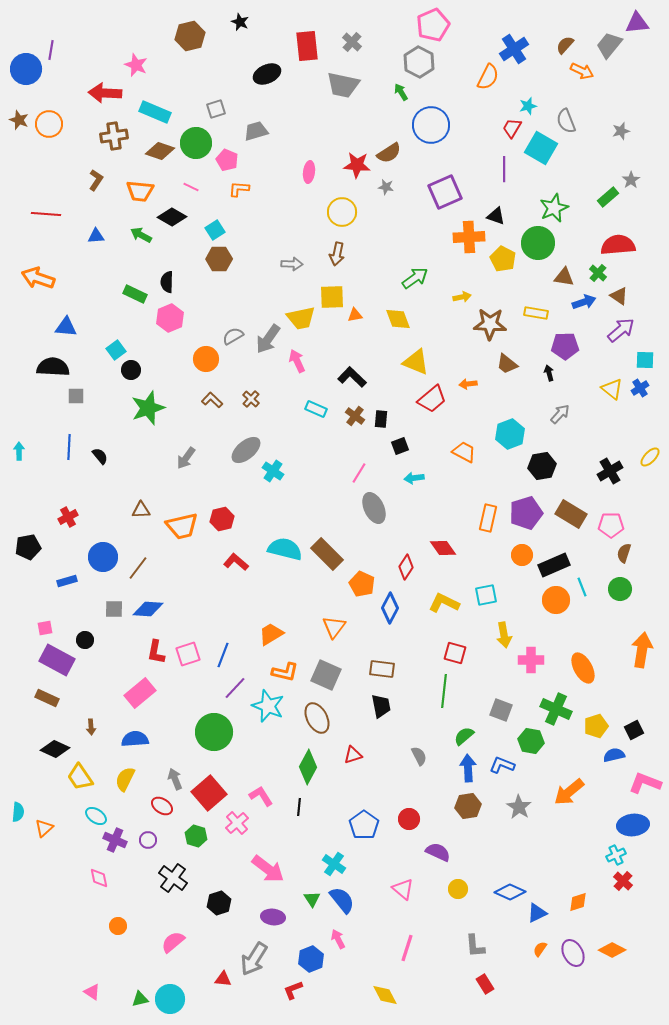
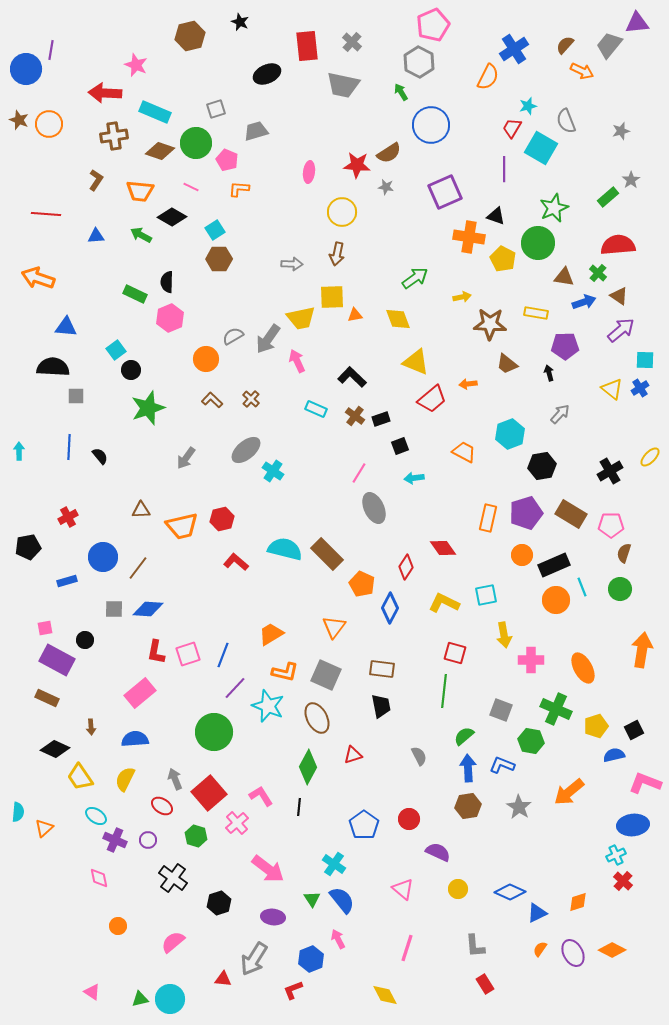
orange cross at (469, 237): rotated 12 degrees clockwise
black rectangle at (381, 419): rotated 66 degrees clockwise
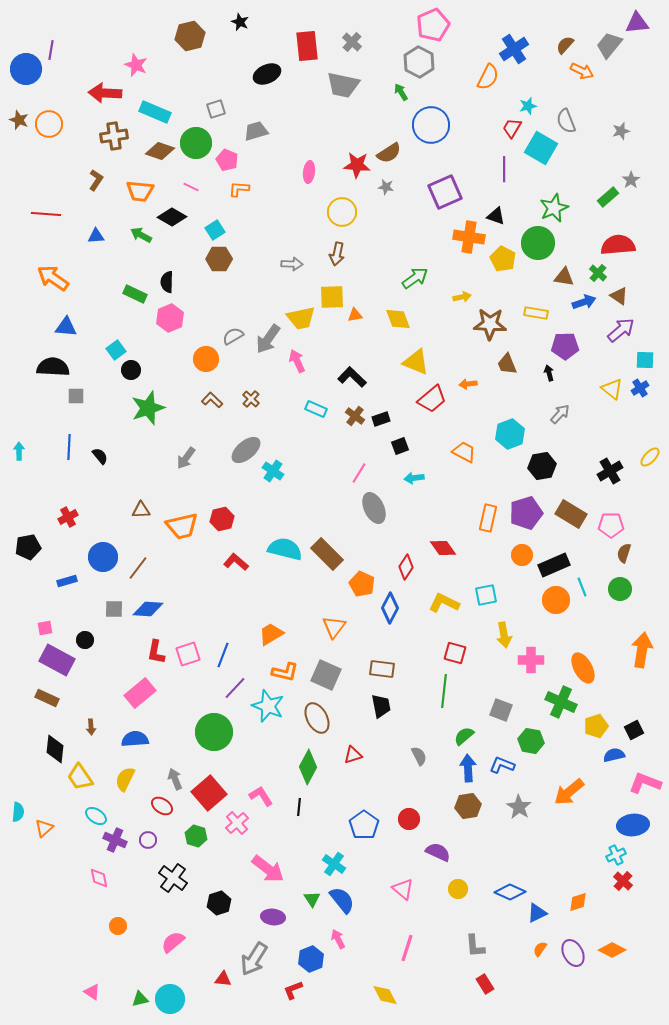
orange arrow at (38, 278): moved 15 px right; rotated 16 degrees clockwise
brown trapezoid at (507, 364): rotated 30 degrees clockwise
green cross at (556, 709): moved 5 px right, 7 px up
black diamond at (55, 749): rotated 72 degrees clockwise
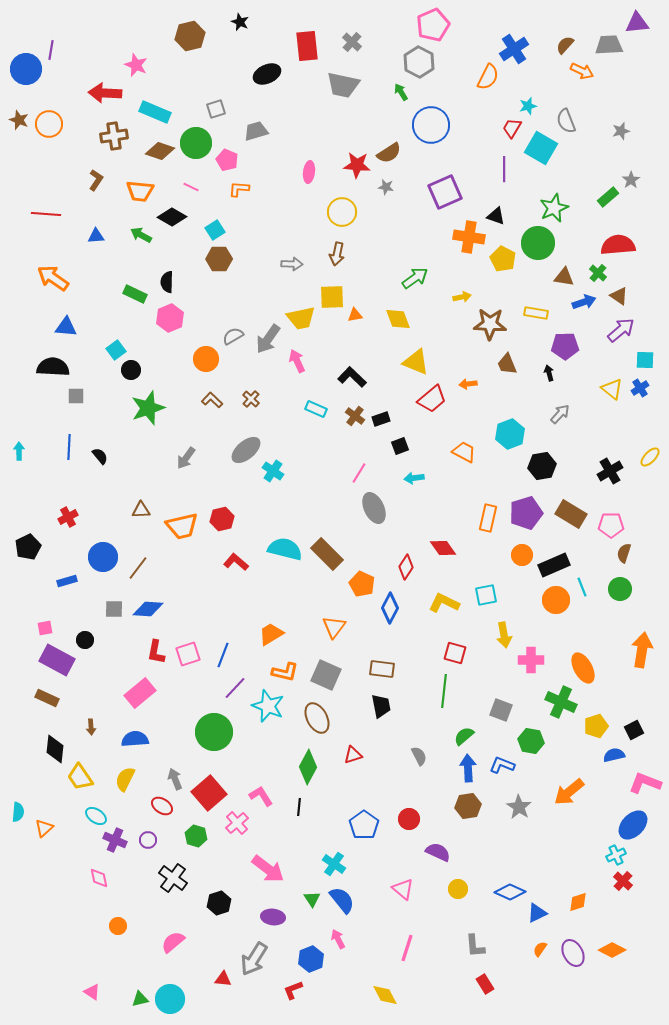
gray trapezoid at (609, 45): rotated 48 degrees clockwise
black pentagon at (28, 547): rotated 15 degrees counterclockwise
blue ellipse at (633, 825): rotated 40 degrees counterclockwise
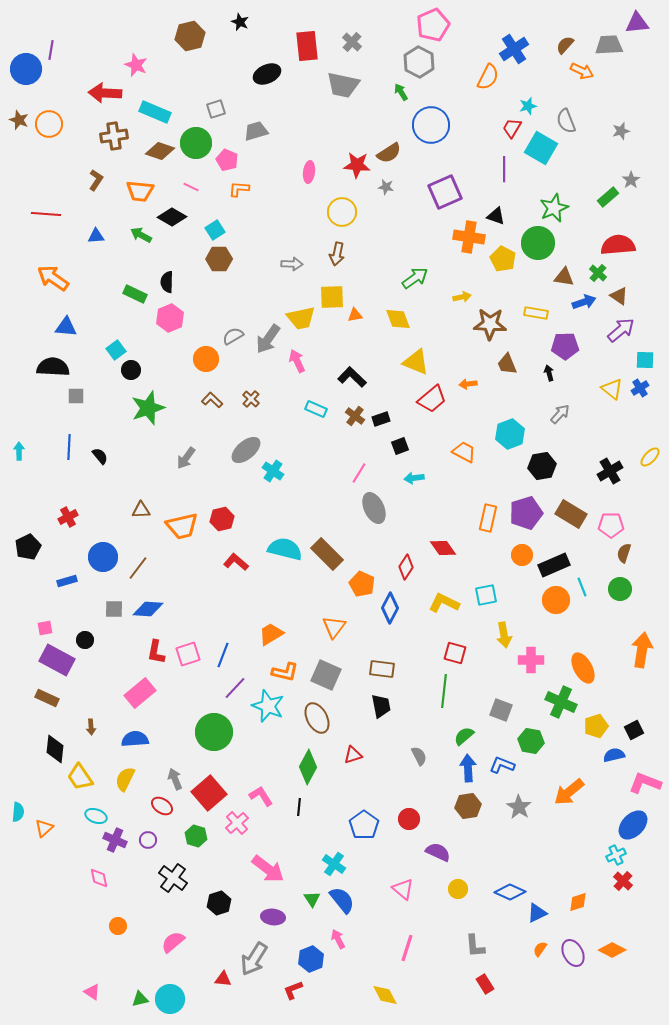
cyan ellipse at (96, 816): rotated 15 degrees counterclockwise
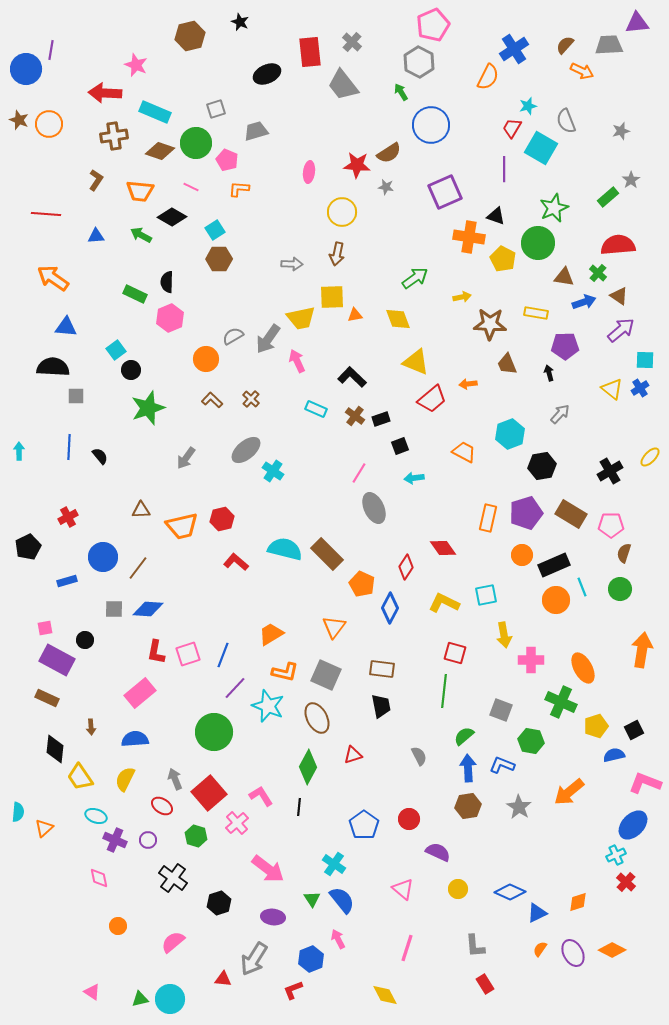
red rectangle at (307, 46): moved 3 px right, 6 px down
gray trapezoid at (343, 85): rotated 40 degrees clockwise
red cross at (623, 881): moved 3 px right, 1 px down
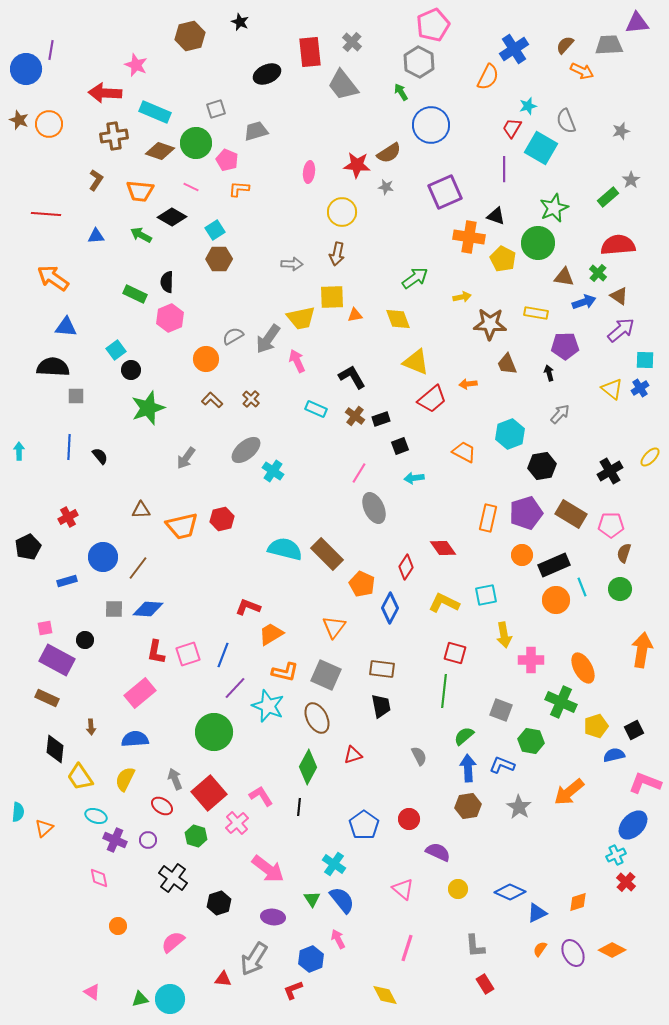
black L-shape at (352, 377): rotated 16 degrees clockwise
red L-shape at (236, 562): moved 12 px right, 45 px down; rotated 20 degrees counterclockwise
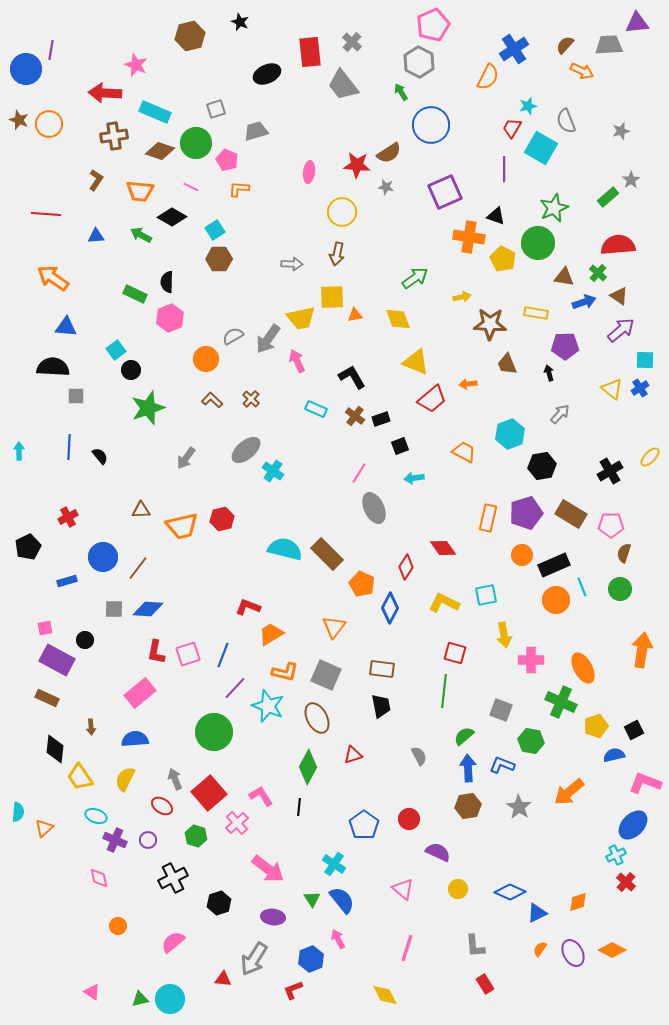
black cross at (173, 878): rotated 28 degrees clockwise
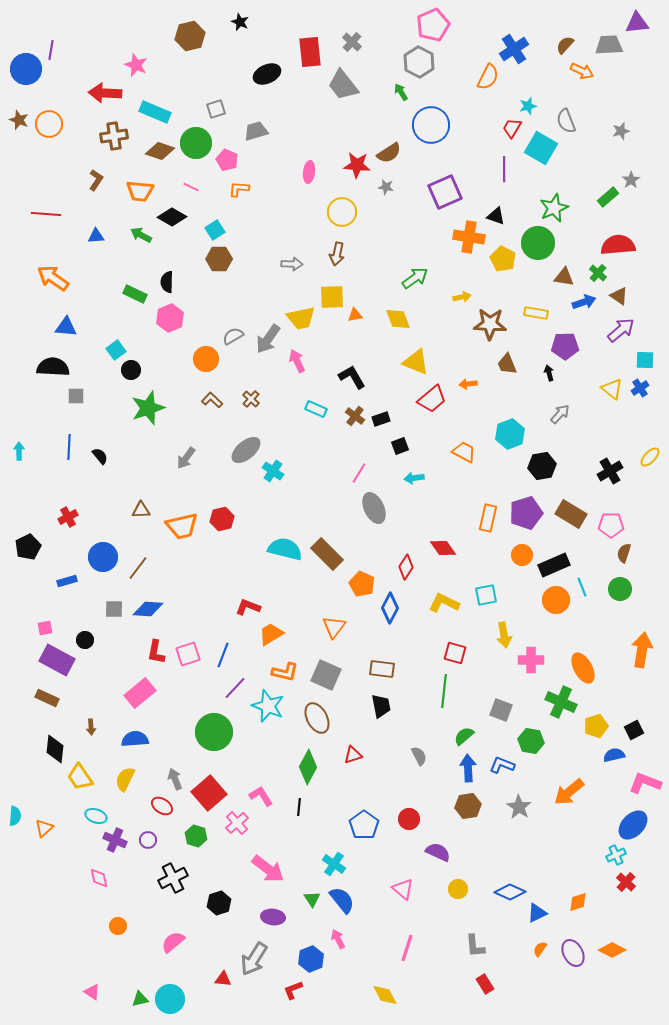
cyan semicircle at (18, 812): moved 3 px left, 4 px down
